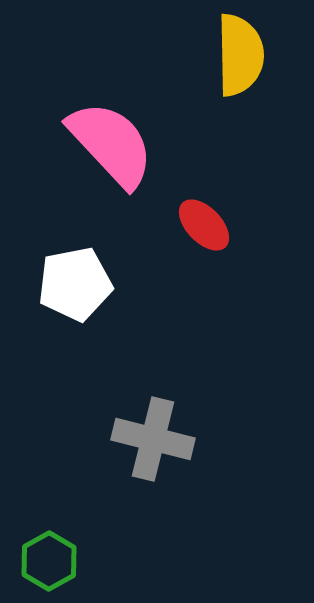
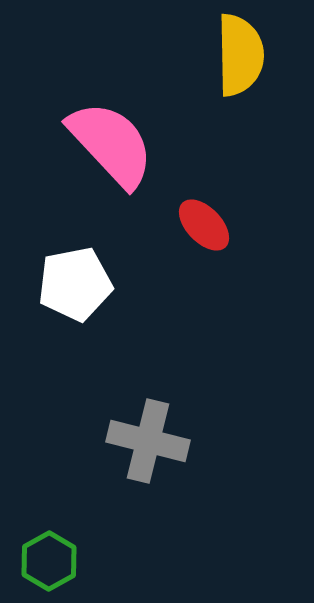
gray cross: moved 5 px left, 2 px down
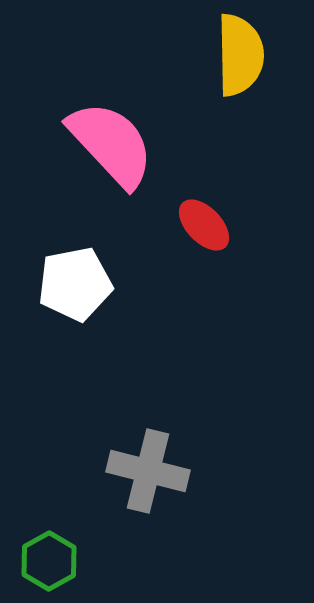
gray cross: moved 30 px down
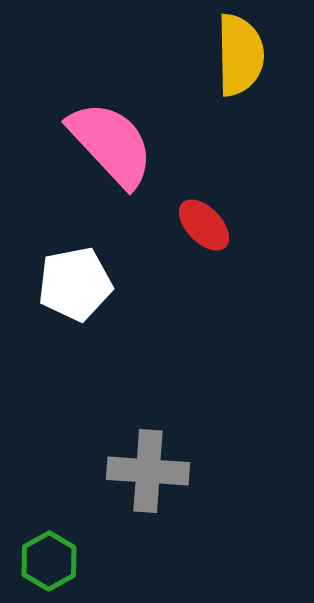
gray cross: rotated 10 degrees counterclockwise
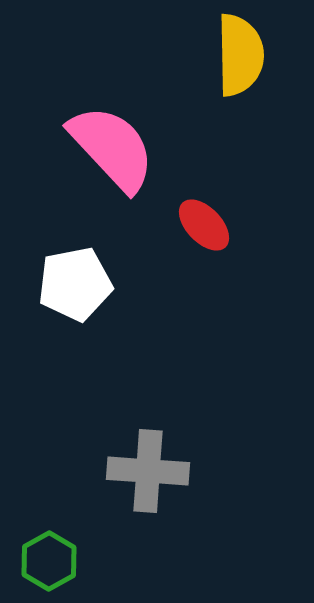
pink semicircle: moved 1 px right, 4 px down
